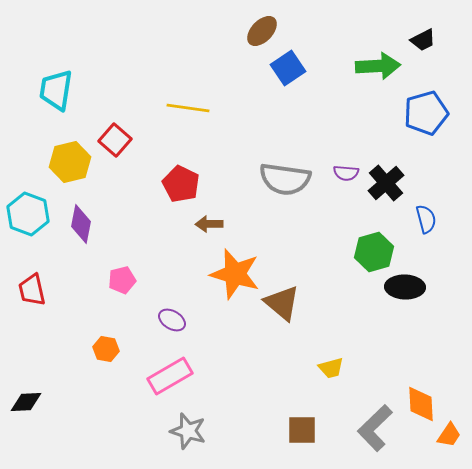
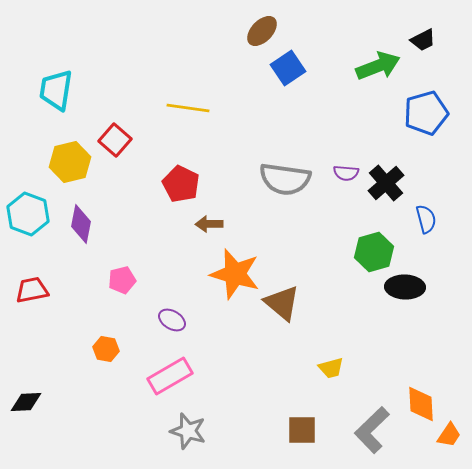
green arrow: rotated 18 degrees counterclockwise
red trapezoid: rotated 92 degrees clockwise
gray L-shape: moved 3 px left, 2 px down
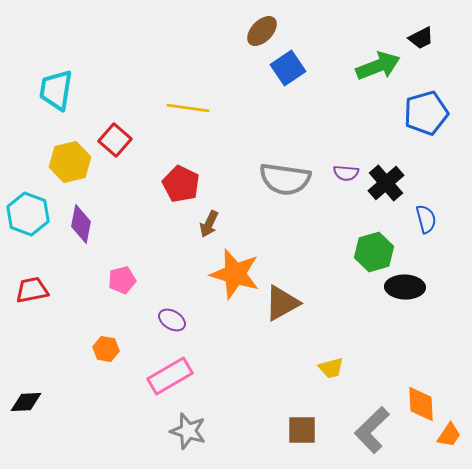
black trapezoid: moved 2 px left, 2 px up
brown arrow: rotated 64 degrees counterclockwise
brown triangle: rotated 51 degrees clockwise
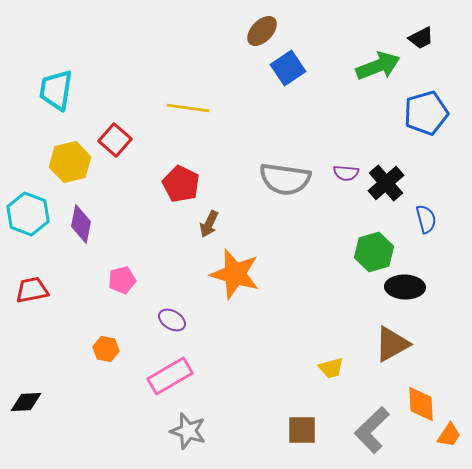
brown triangle: moved 110 px right, 41 px down
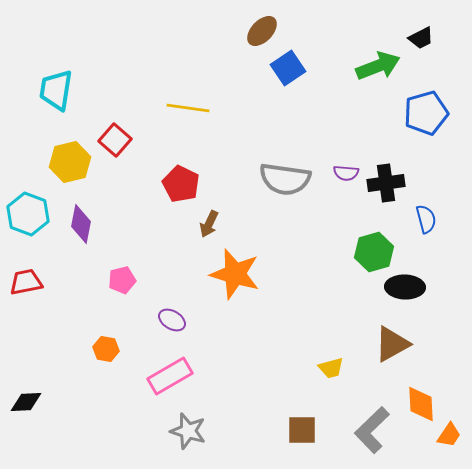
black cross: rotated 33 degrees clockwise
red trapezoid: moved 6 px left, 8 px up
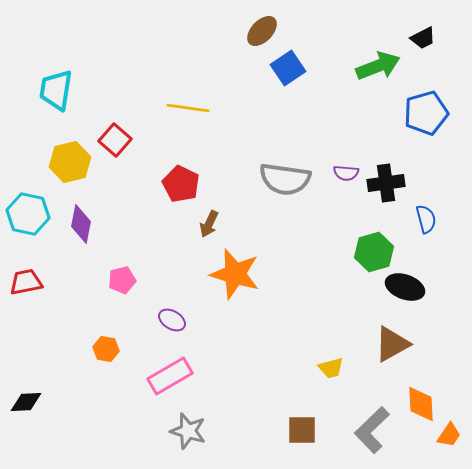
black trapezoid: moved 2 px right
cyan hexagon: rotated 9 degrees counterclockwise
black ellipse: rotated 18 degrees clockwise
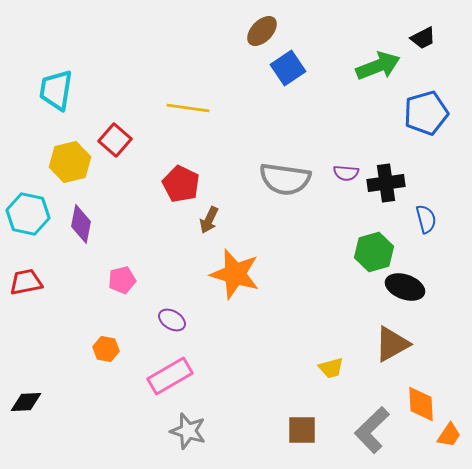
brown arrow: moved 4 px up
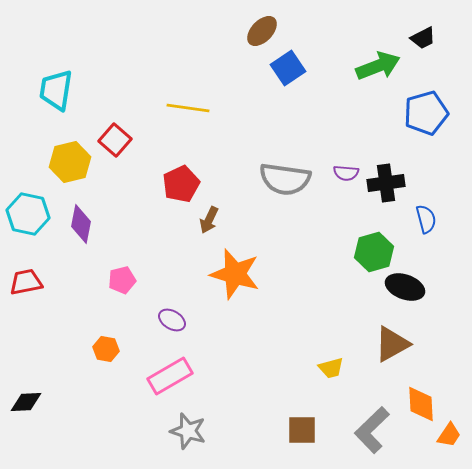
red pentagon: rotated 21 degrees clockwise
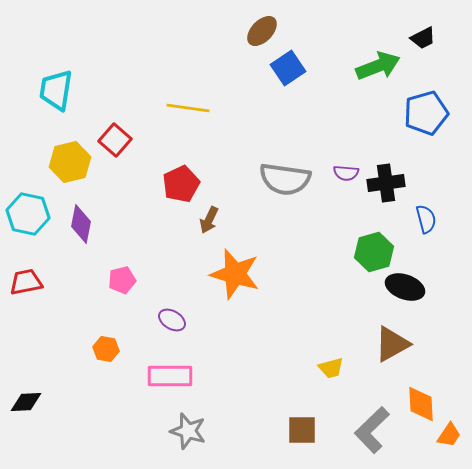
pink rectangle: rotated 30 degrees clockwise
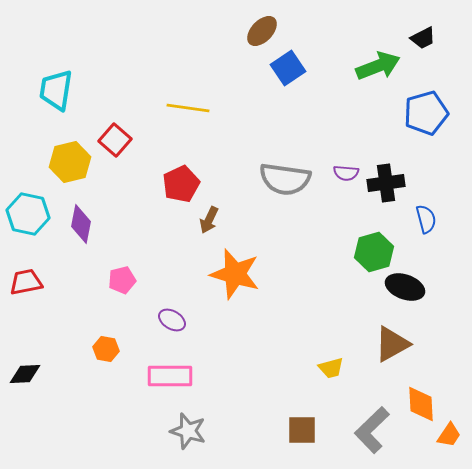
black diamond: moved 1 px left, 28 px up
